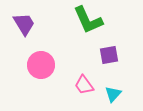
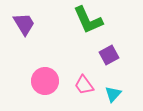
purple square: rotated 18 degrees counterclockwise
pink circle: moved 4 px right, 16 px down
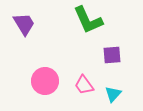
purple square: moved 3 px right; rotated 24 degrees clockwise
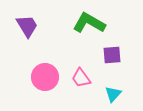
green L-shape: moved 1 px right, 3 px down; rotated 144 degrees clockwise
purple trapezoid: moved 3 px right, 2 px down
pink circle: moved 4 px up
pink trapezoid: moved 3 px left, 7 px up
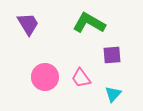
purple trapezoid: moved 1 px right, 2 px up
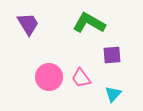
pink circle: moved 4 px right
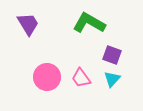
purple square: rotated 24 degrees clockwise
pink circle: moved 2 px left
cyan triangle: moved 1 px left, 15 px up
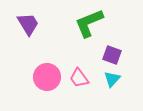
green L-shape: rotated 52 degrees counterclockwise
pink trapezoid: moved 2 px left
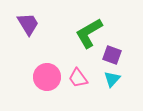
green L-shape: moved 10 px down; rotated 8 degrees counterclockwise
pink trapezoid: moved 1 px left
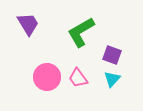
green L-shape: moved 8 px left, 1 px up
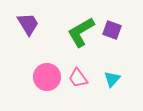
purple square: moved 25 px up
